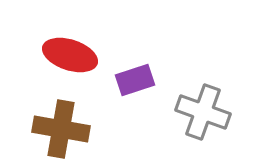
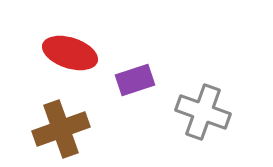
red ellipse: moved 2 px up
brown cross: rotated 30 degrees counterclockwise
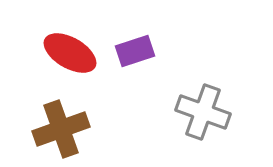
red ellipse: rotated 12 degrees clockwise
purple rectangle: moved 29 px up
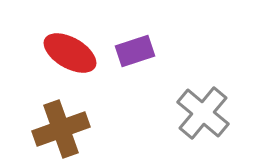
gray cross: moved 1 px down; rotated 20 degrees clockwise
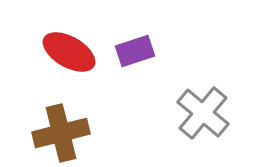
red ellipse: moved 1 px left, 1 px up
brown cross: moved 4 px down; rotated 6 degrees clockwise
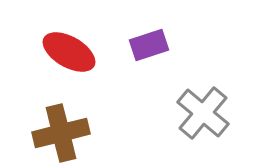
purple rectangle: moved 14 px right, 6 px up
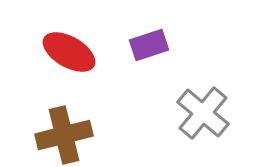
brown cross: moved 3 px right, 2 px down
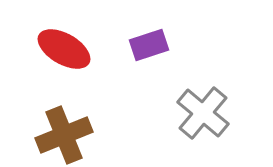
red ellipse: moved 5 px left, 3 px up
brown cross: rotated 8 degrees counterclockwise
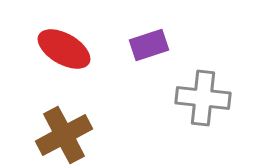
gray cross: moved 15 px up; rotated 34 degrees counterclockwise
brown cross: rotated 6 degrees counterclockwise
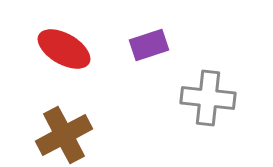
gray cross: moved 5 px right
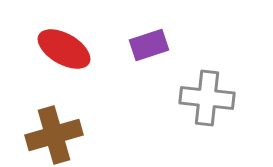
gray cross: moved 1 px left
brown cross: moved 10 px left; rotated 12 degrees clockwise
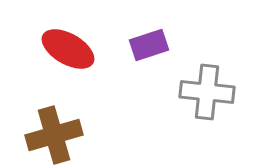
red ellipse: moved 4 px right
gray cross: moved 6 px up
